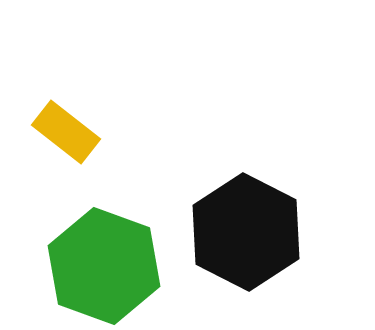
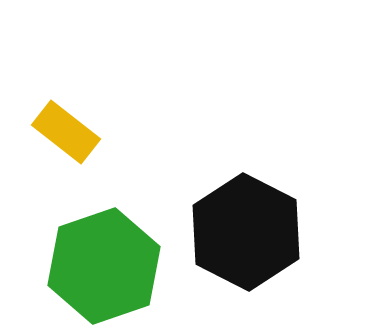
green hexagon: rotated 21 degrees clockwise
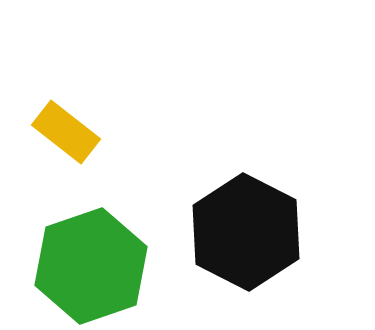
green hexagon: moved 13 px left
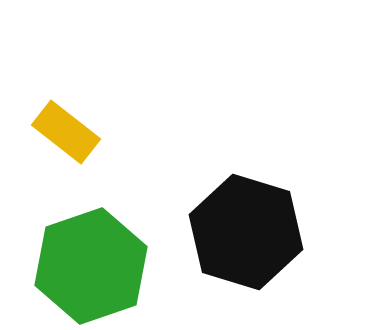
black hexagon: rotated 10 degrees counterclockwise
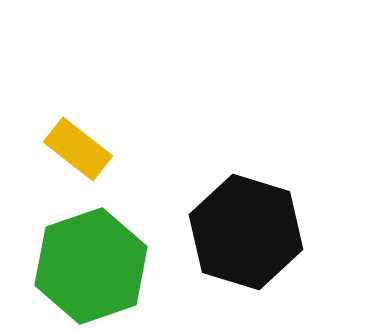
yellow rectangle: moved 12 px right, 17 px down
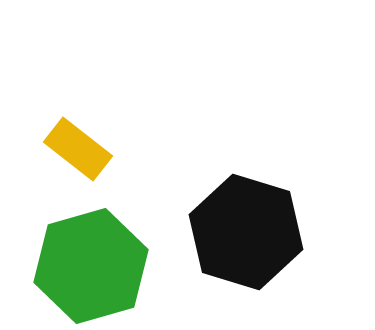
green hexagon: rotated 3 degrees clockwise
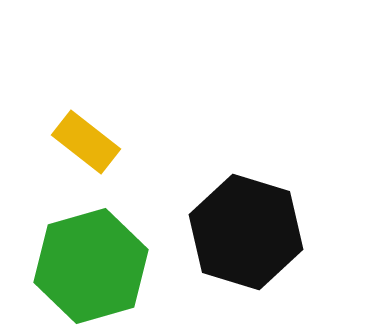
yellow rectangle: moved 8 px right, 7 px up
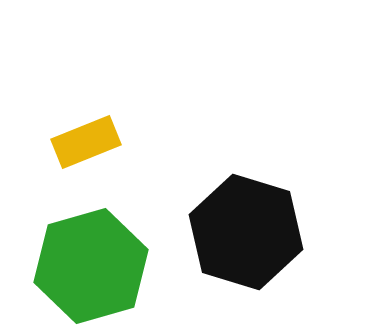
yellow rectangle: rotated 60 degrees counterclockwise
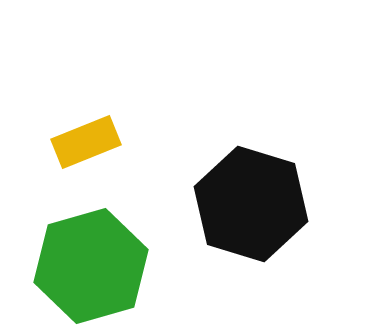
black hexagon: moved 5 px right, 28 px up
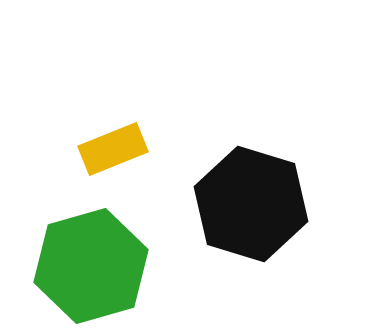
yellow rectangle: moved 27 px right, 7 px down
